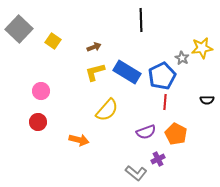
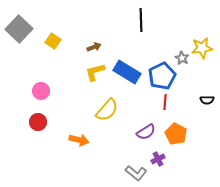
purple semicircle: rotated 12 degrees counterclockwise
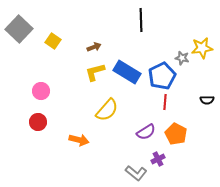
gray star: rotated 16 degrees counterclockwise
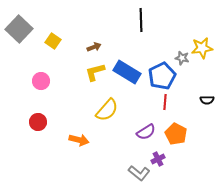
pink circle: moved 10 px up
gray L-shape: moved 3 px right
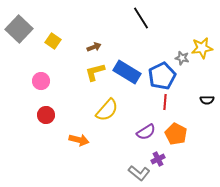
black line: moved 2 px up; rotated 30 degrees counterclockwise
red circle: moved 8 px right, 7 px up
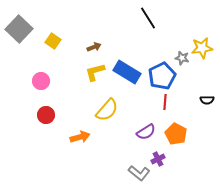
black line: moved 7 px right
orange arrow: moved 1 px right, 3 px up; rotated 30 degrees counterclockwise
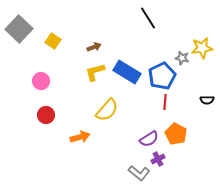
purple semicircle: moved 3 px right, 7 px down
